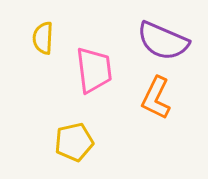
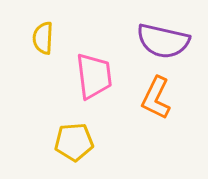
purple semicircle: rotated 10 degrees counterclockwise
pink trapezoid: moved 6 px down
yellow pentagon: rotated 9 degrees clockwise
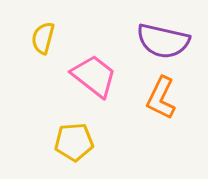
yellow semicircle: rotated 12 degrees clockwise
pink trapezoid: rotated 45 degrees counterclockwise
orange L-shape: moved 5 px right
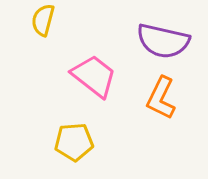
yellow semicircle: moved 18 px up
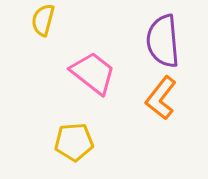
purple semicircle: rotated 72 degrees clockwise
pink trapezoid: moved 1 px left, 3 px up
orange L-shape: rotated 12 degrees clockwise
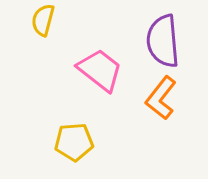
pink trapezoid: moved 7 px right, 3 px up
